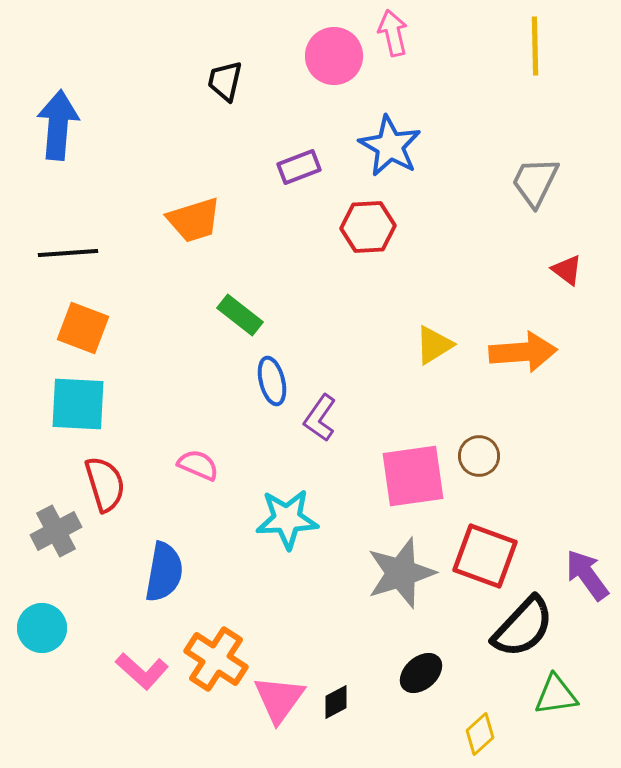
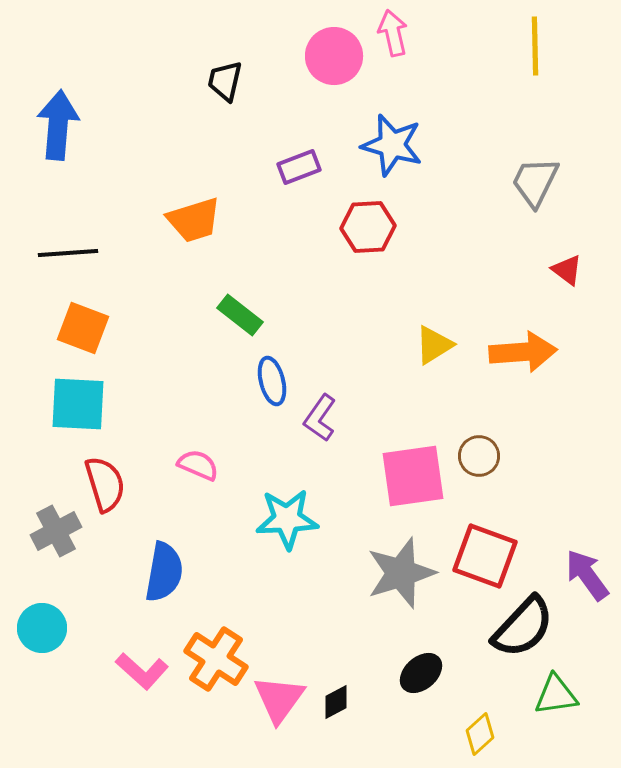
blue star: moved 2 px right, 1 px up; rotated 14 degrees counterclockwise
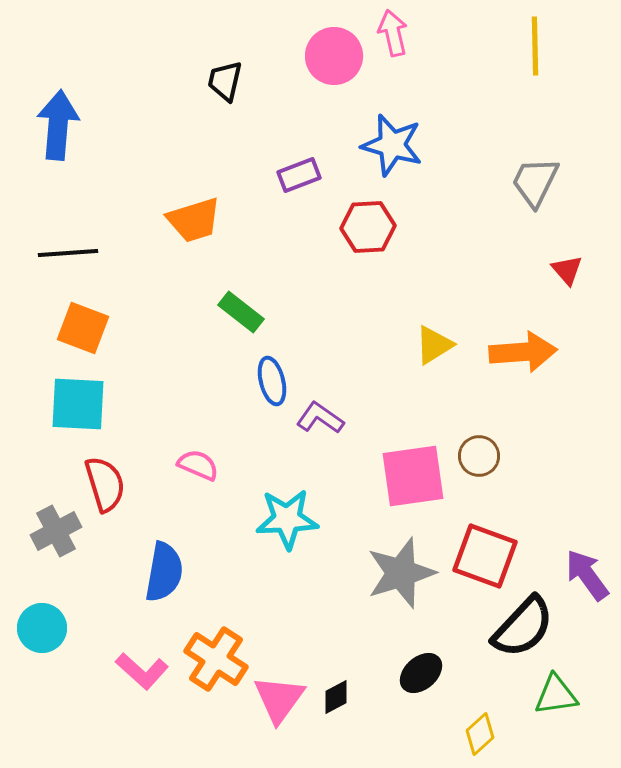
purple rectangle: moved 8 px down
red triangle: rotated 12 degrees clockwise
green rectangle: moved 1 px right, 3 px up
purple L-shape: rotated 90 degrees clockwise
black diamond: moved 5 px up
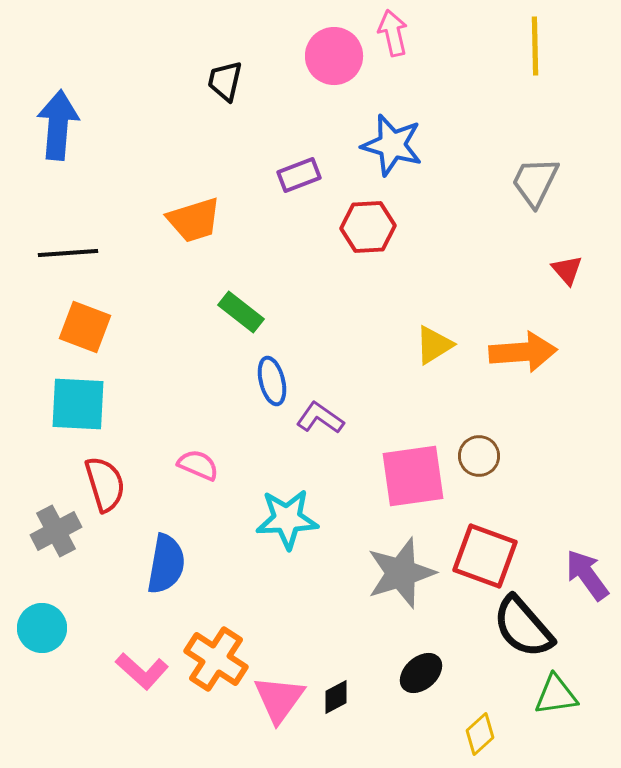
orange square: moved 2 px right, 1 px up
blue semicircle: moved 2 px right, 8 px up
black semicircle: rotated 96 degrees clockwise
